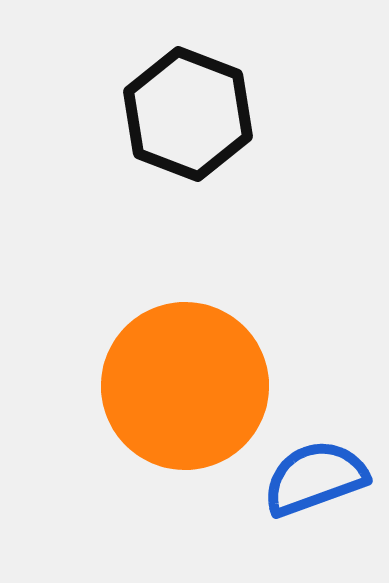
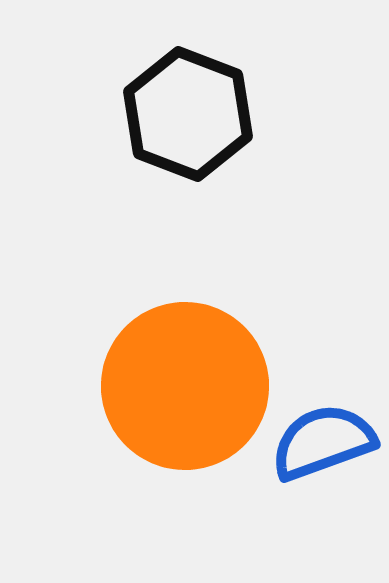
blue semicircle: moved 8 px right, 36 px up
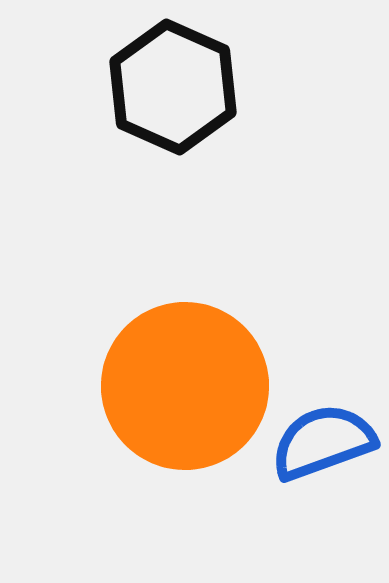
black hexagon: moved 15 px left, 27 px up; rotated 3 degrees clockwise
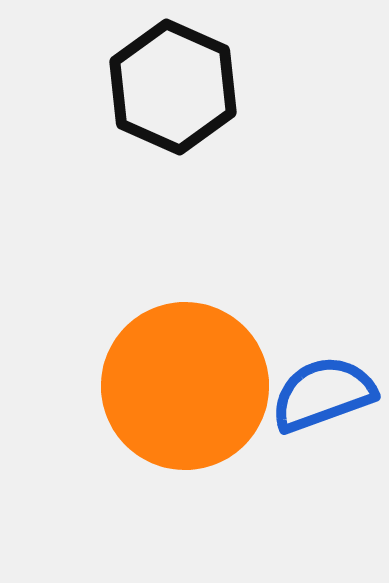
blue semicircle: moved 48 px up
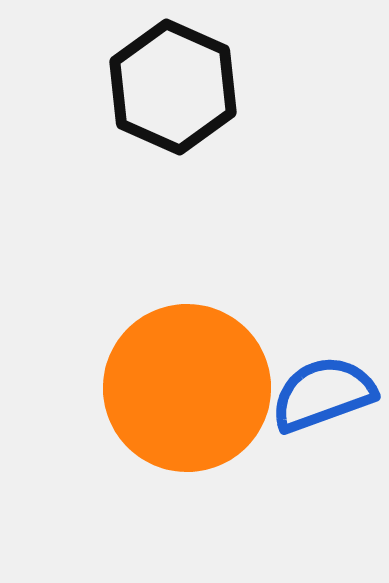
orange circle: moved 2 px right, 2 px down
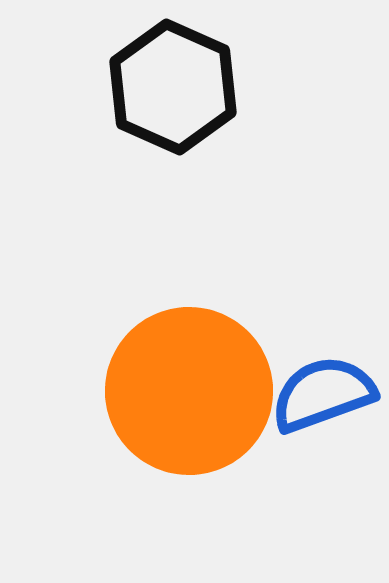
orange circle: moved 2 px right, 3 px down
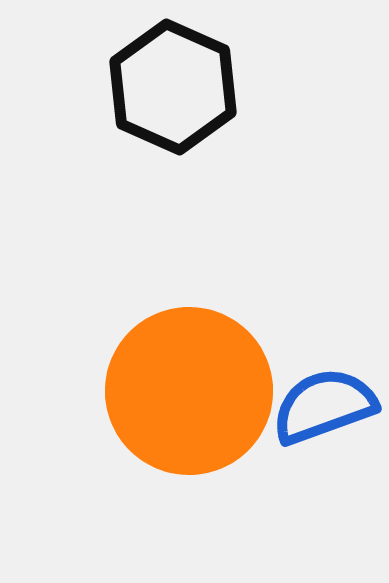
blue semicircle: moved 1 px right, 12 px down
